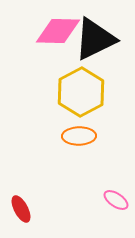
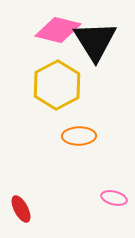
pink diamond: moved 1 px up; rotated 12 degrees clockwise
black triangle: moved 2 px down; rotated 36 degrees counterclockwise
yellow hexagon: moved 24 px left, 7 px up
pink ellipse: moved 2 px left, 2 px up; rotated 20 degrees counterclockwise
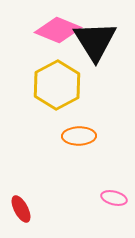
pink diamond: rotated 9 degrees clockwise
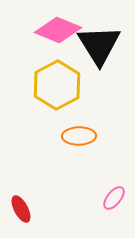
black triangle: moved 4 px right, 4 px down
pink ellipse: rotated 65 degrees counterclockwise
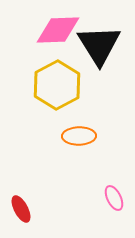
pink diamond: rotated 24 degrees counterclockwise
pink ellipse: rotated 65 degrees counterclockwise
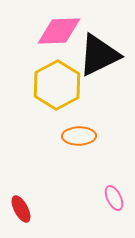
pink diamond: moved 1 px right, 1 px down
black triangle: moved 10 px down; rotated 36 degrees clockwise
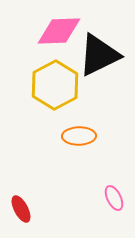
yellow hexagon: moved 2 px left
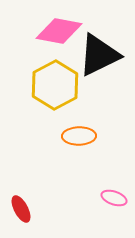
pink diamond: rotated 12 degrees clockwise
pink ellipse: rotated 45 degrees counterclockwise
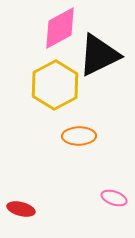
pink diamond: moved 1 px right, 3 px up; rotated 39 degrees counterclockwise
red ellipse: rotated 48 degrees counterclockwise
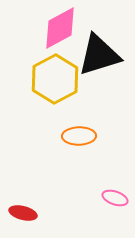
black triangle: rotated 9 degrees clockwise
yellow hexagon: moved 6 px up
pink ellipse: moved 1 px right
red ellipse: moved 2 px right, 4 px down
